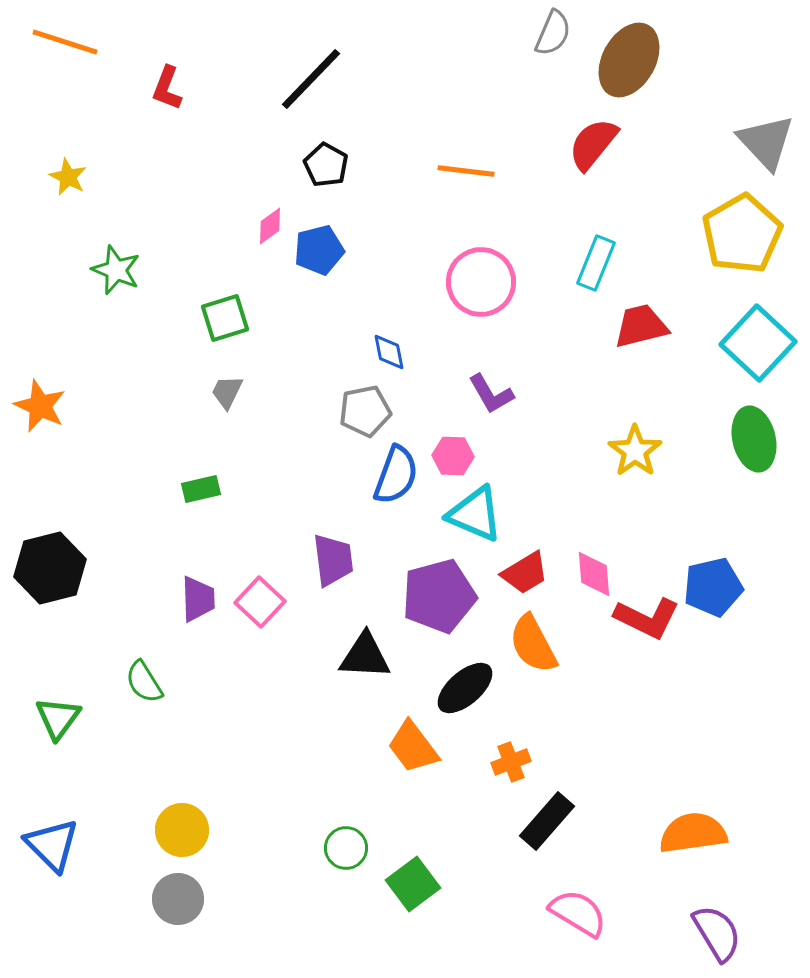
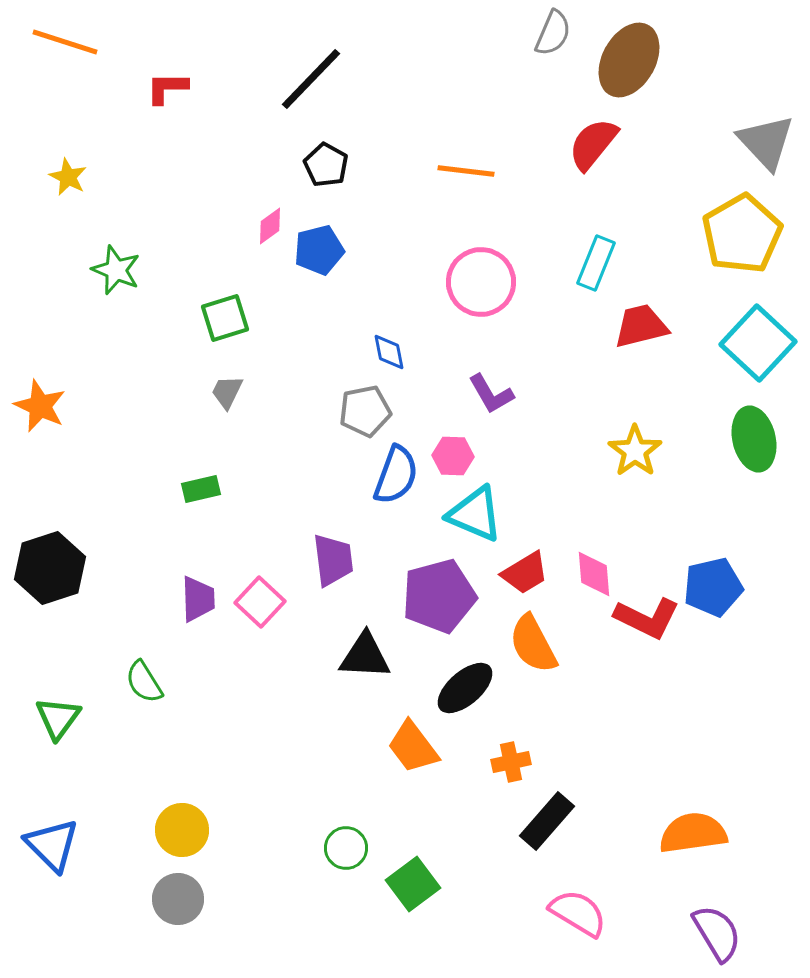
red L-shape at (167, 88): rotated 69 degrees clockwise
black hexagon at (50, 568): rotated 4 degrees counterclockwise
orange cross at (511, 762): rotated 9 degrees clockwise
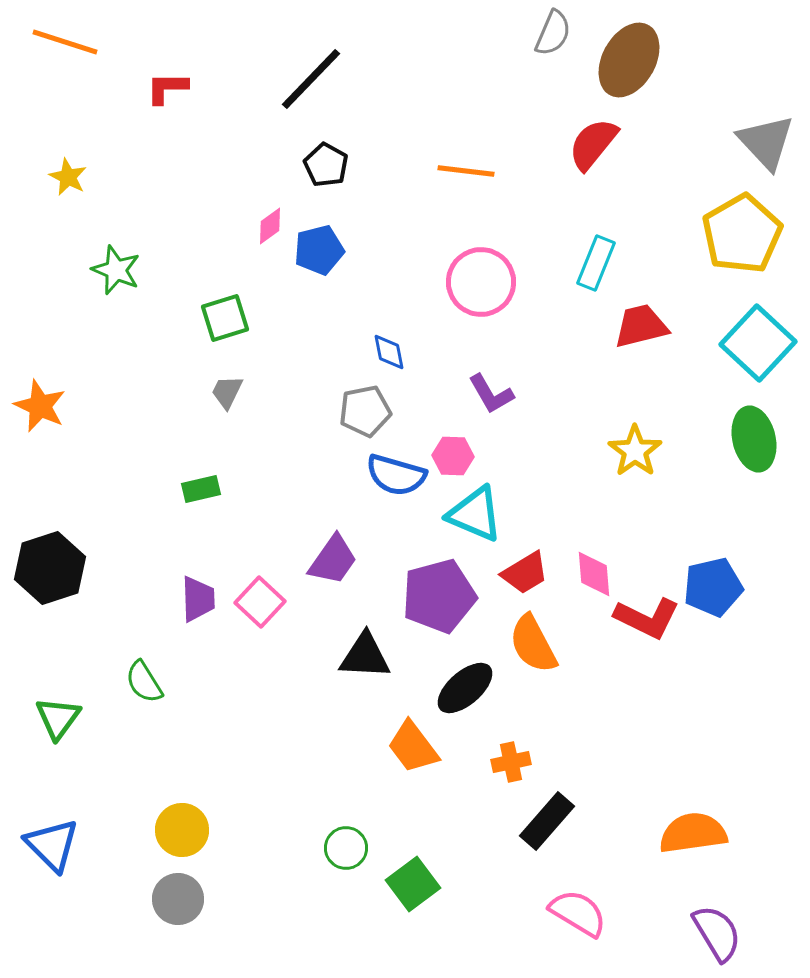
blue semicircle at (396, 475): rotated 86 degrees clockwise
purple trapezoid at (333, 560): rotated 42 degrees clockwise
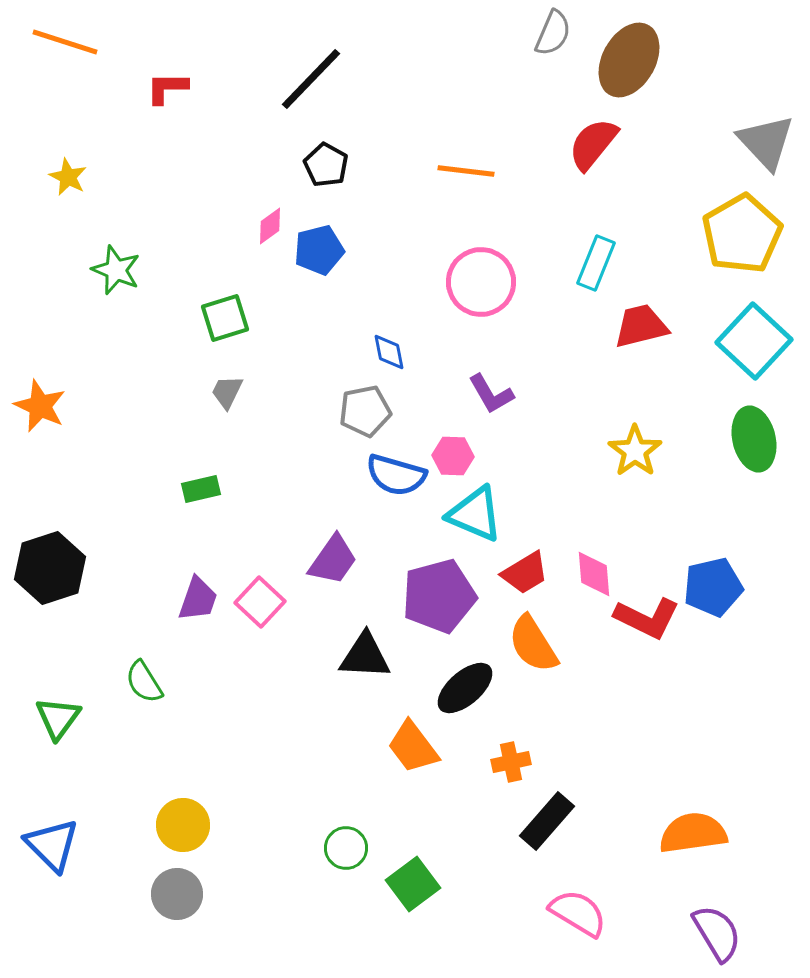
cyan square at (758, 343): moved 4 px left, 2 px up
purple trapezoid at (198, 599): rotated 21 degrees clockwise
orange semicircle at (533, 644): rotated 4 degrees counterclockwise
yellow circle at (182, 830): moved 1 px right, 5 px up
gray circle at (178, 899): moved 1 px left, 5 px up
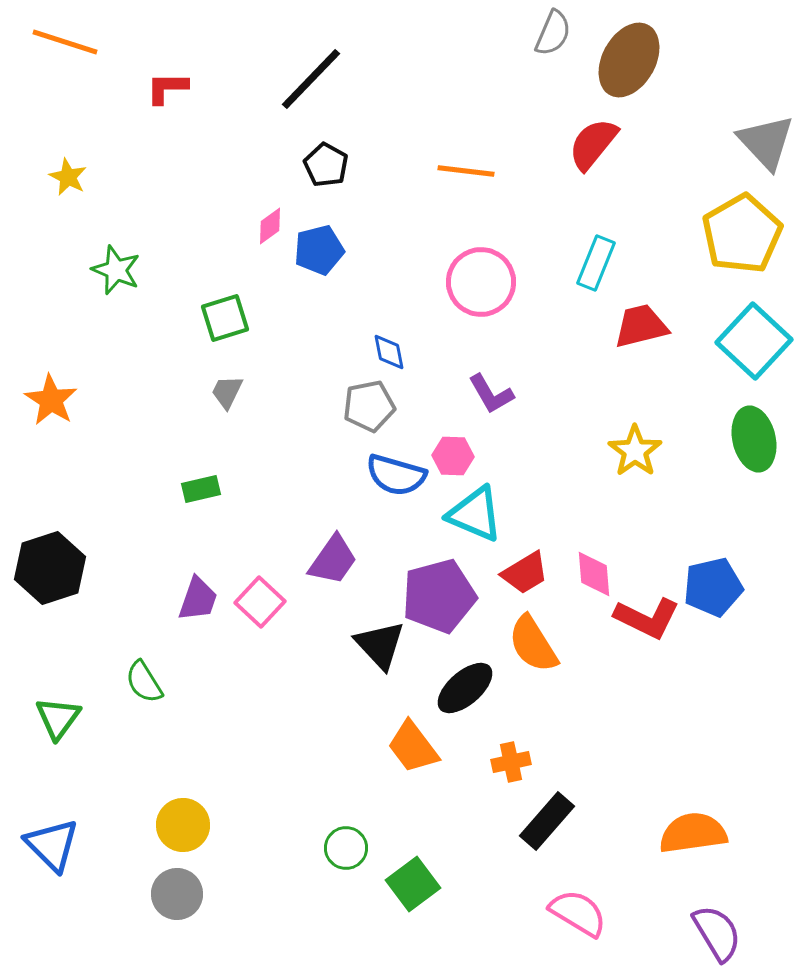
orange star at (40, 406): moved 11 px right, 6 px up; rotated 8 degrees clockwise
gray pentagon at (365, 411): moved 4 px right, 5 px up
black triangle at (365, 656): moved 15 px right, 11 px up; rotated 44 degrees clockwise
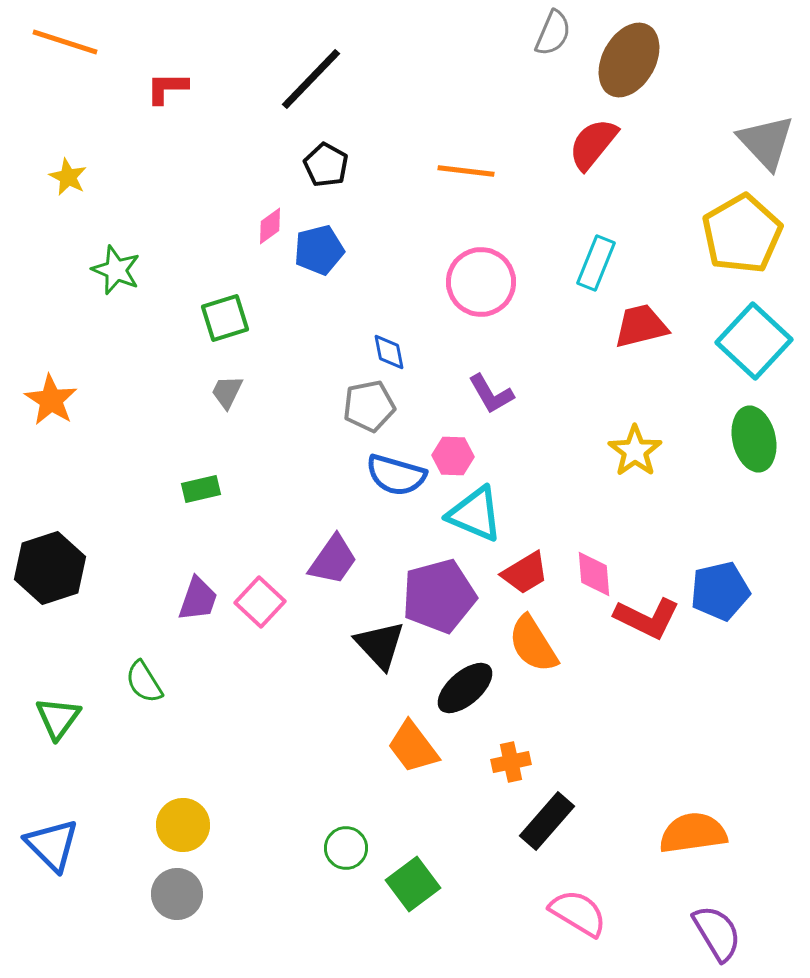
blue pentagon at (713, 587): moved 7 px right, 4 px down
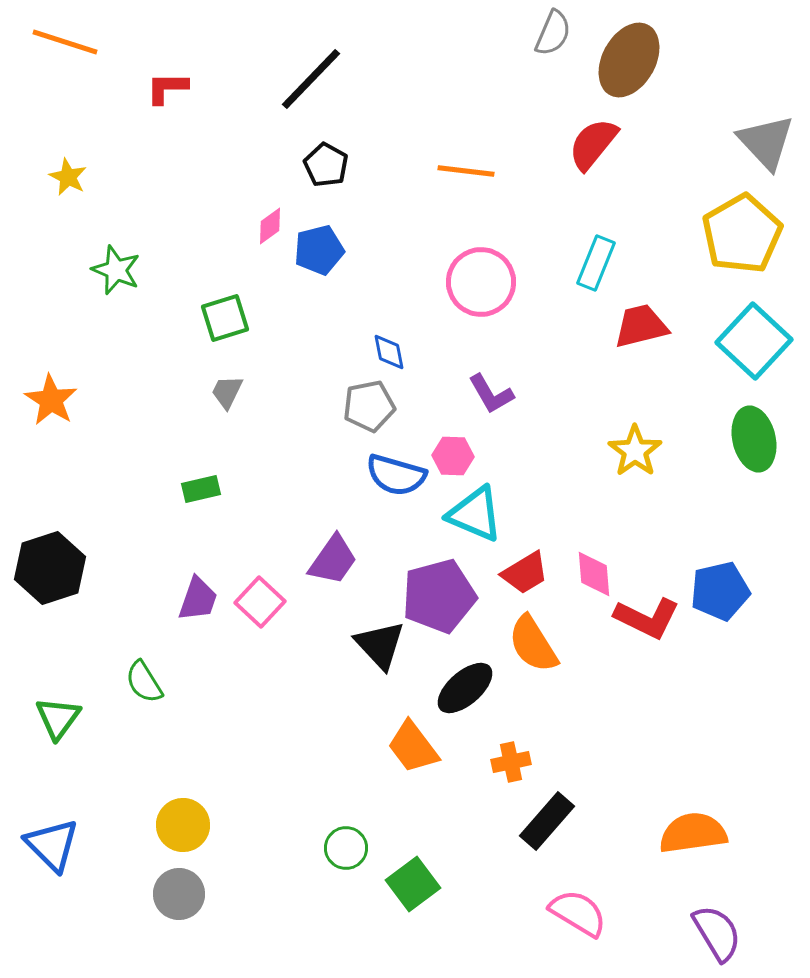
gray circle at (177, 894): moved 2 px right
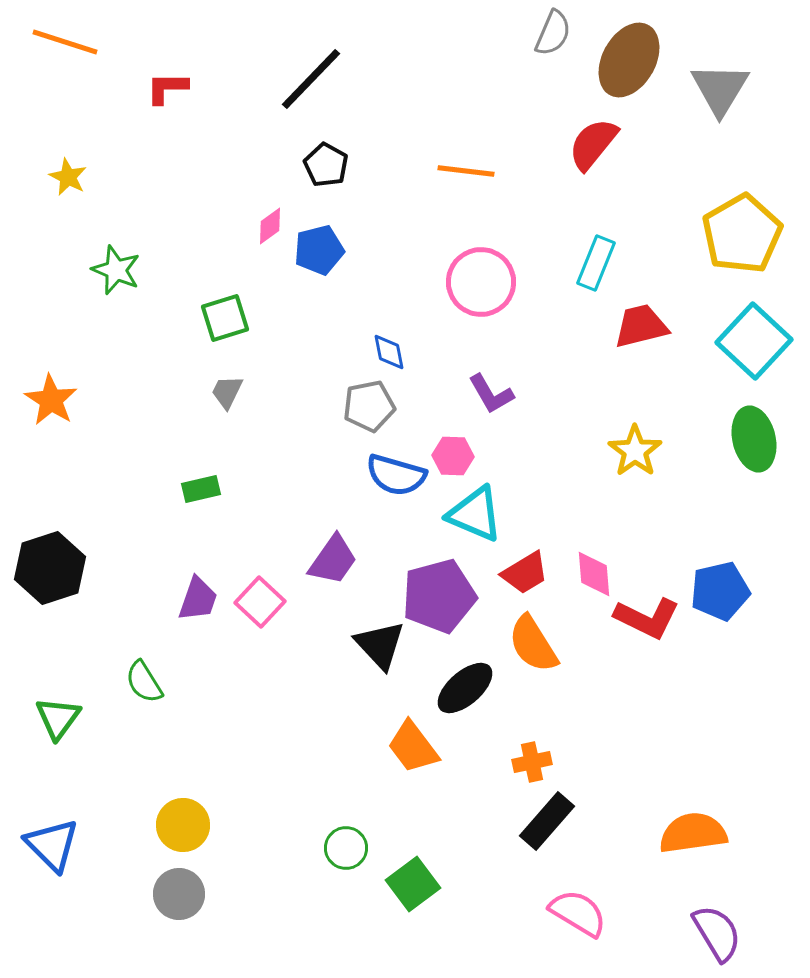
gray triangle at (766, 142): moved 46 px left, 53 px up; rotated 14 degrees clockwise
orange cross at (511, 762): moved 21 px right
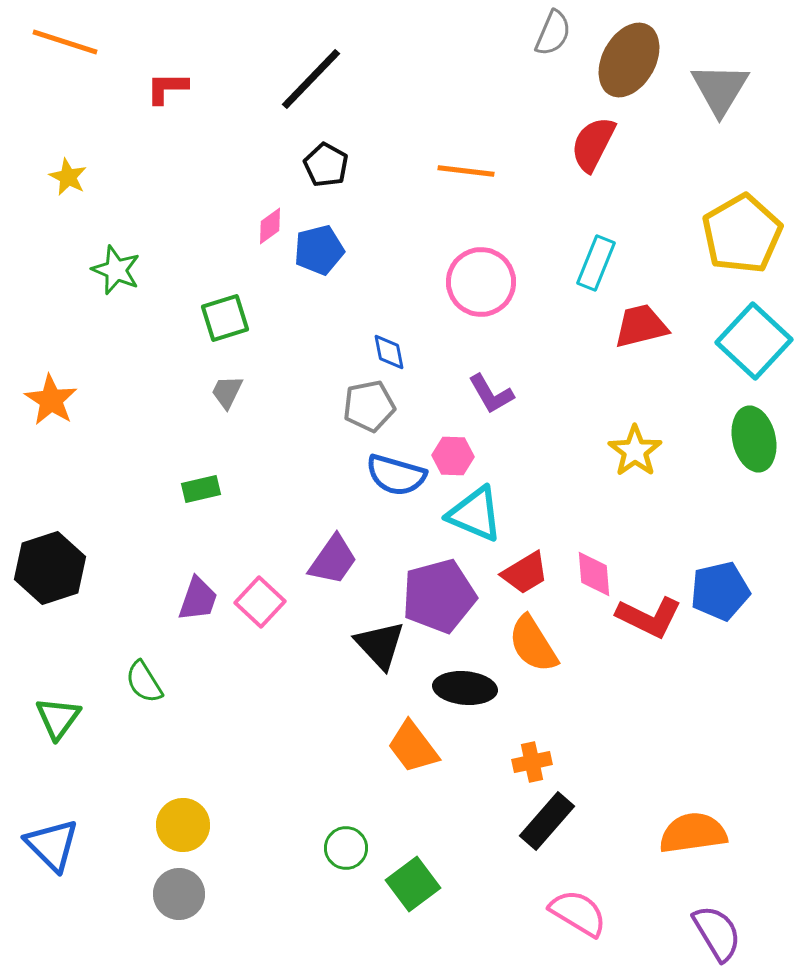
red semicircle at (593, 144): rotated 12 degrees counterclockwise
red L-shape at (647, 618): moved 2 px right, 1 px up
black ellipse at (465, 688): rotated 46 degrees clockwise
